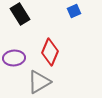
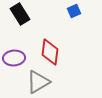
red diamond: rotated 16 degrees counterclockwise
gray triangle: moved 1 px left
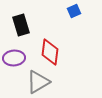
black rectangle: moved 1 px right, 11 px down; rotated 15 degrees clockwise
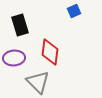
black rectangle: moved 1 px left
gray triangle: rotated 45 degrees counterclockwise
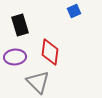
purple ellipse: moved 1 px right, 1 px up
